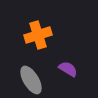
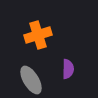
purple semicircle: rotated 60 degrees clockwise
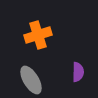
purple semicircle: moved 10 px right, 3 px down
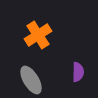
orange cross: rotated 16 degrees counterclockwise
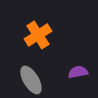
purple semicircle: rotated 102 degrees counterclockwise
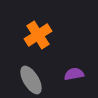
purple semicircle: moved 4 px left, 2 px down
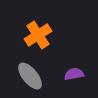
gray ellipse: moved 1 px left, 4 px up; rotated 8 degrees counterclockwise
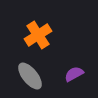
purple semicircle: rotated 18 degrees counterclockwise
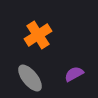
gray ellipse: moved 2 px down
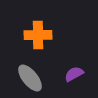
orange cross: rotated 32 degrees clockwise
